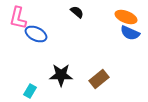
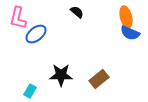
orange ellipse: rotated 55 degrees clockwise
blue ellipse: rotated 65 degrees counterclockwise
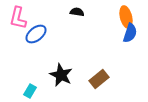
black semicircle: rotated 32 degrees counterclockwise
blue semicircle: rotated 96 degrees counterclockwise
black star: rotated 25 degrees clockwise
